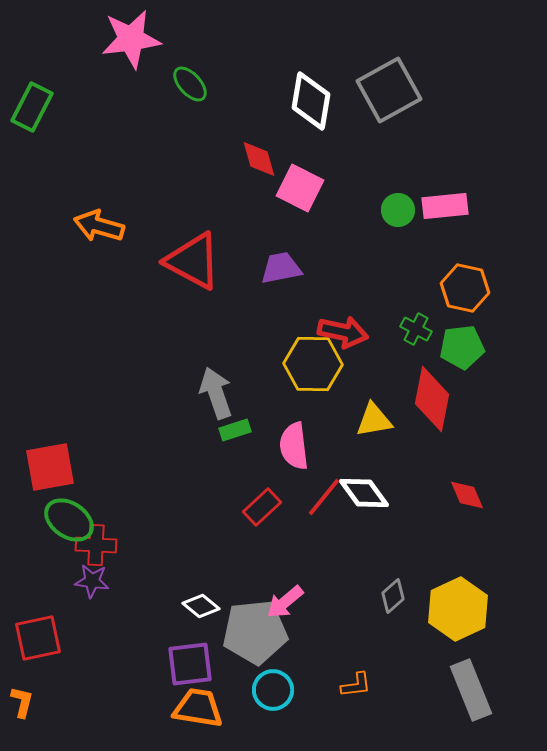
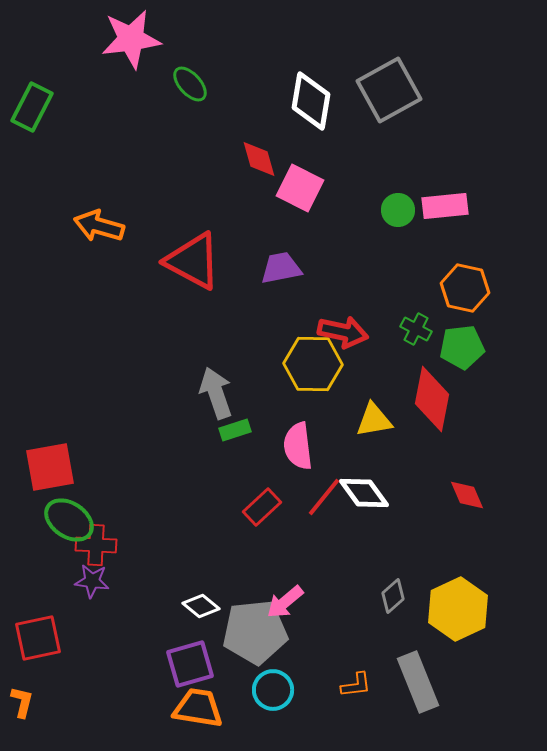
pink semicircle at (294, 446): moved 4 px right
purple square at (190, 664): rotated 9 degrees counterclockwise
gray rectangle at (471, 690): moved 53 px left, 8 px up
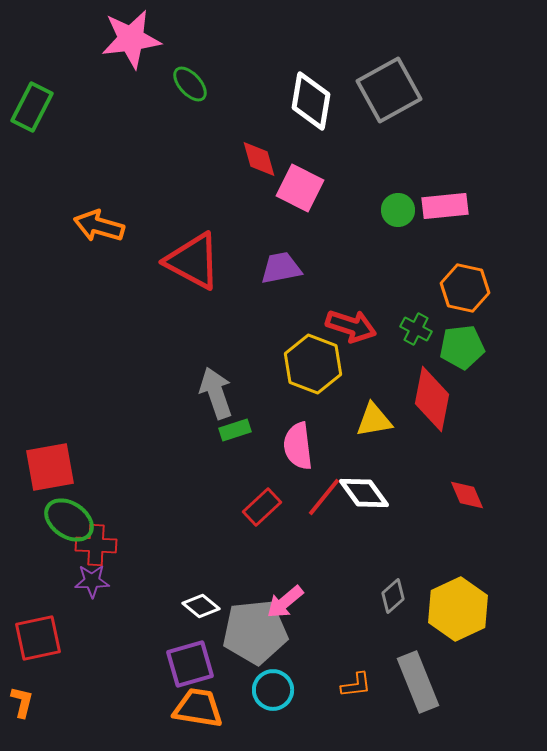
red arrow at (343, 332): moved 8 px right, 6 px up; rotated 6 degrees clockwise
yellow hexagon at (313, 364): rotated 20 degrees clockwise
purple star at (92, 581): rotated 8 degrees counterclockwise
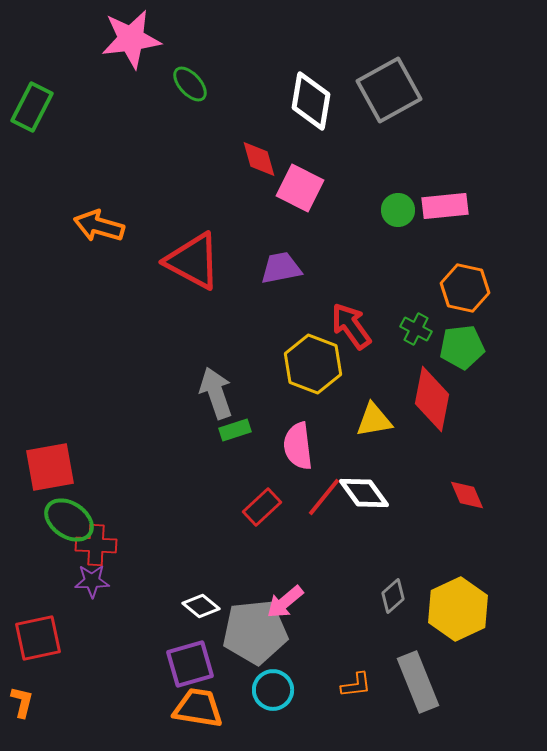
red arrow at (351, 326): rotated 144 degrees counterclockwise
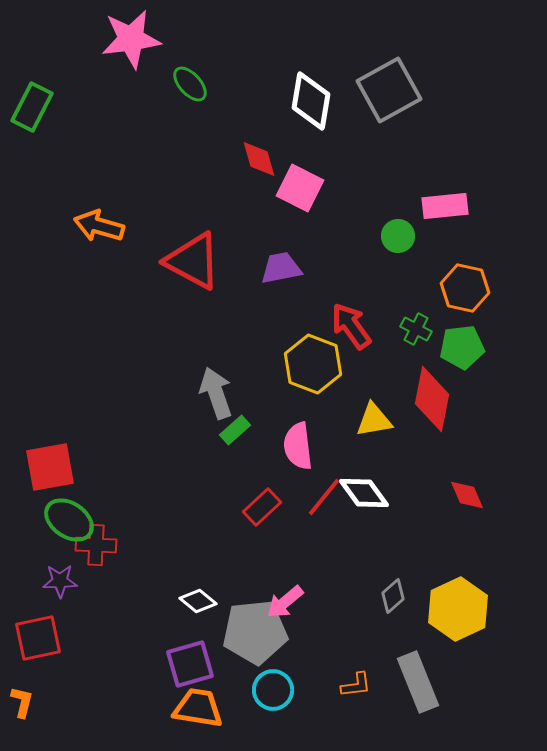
green circle at (398, 210): moved 26 px down
green rectangle at (235, 430): rotated 24 degrees counterclockwise
purple star at (92, 581): moved 32 px left
white diamond at (201, 606): moved 3 px left, 5 px up
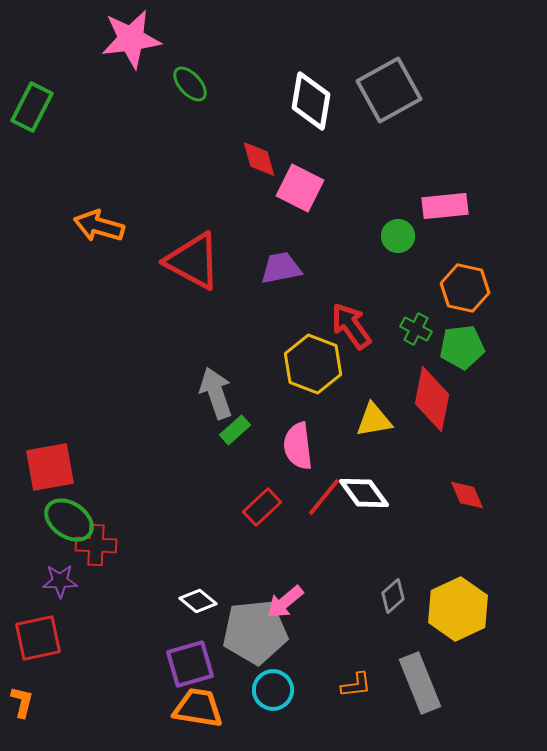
gray rectangle at (418, 682): moved 2 px right, 1 px down
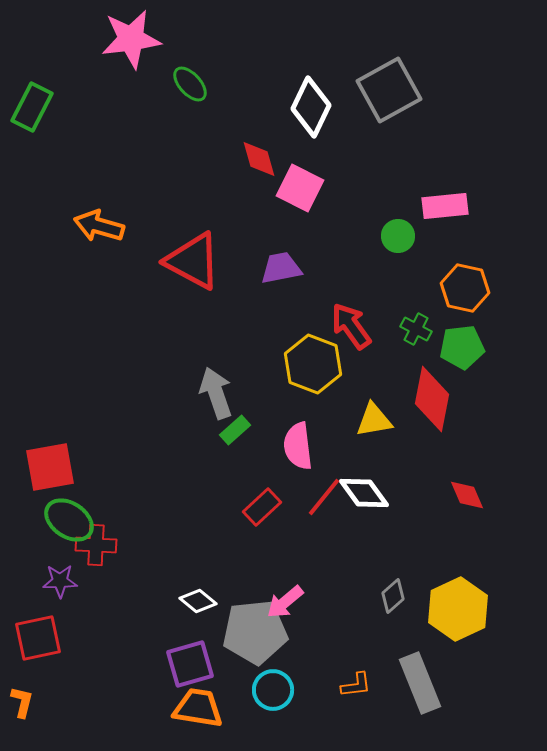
white diamond at (311, 101): moved 6 px down; rotated 16 degrees clockwise
